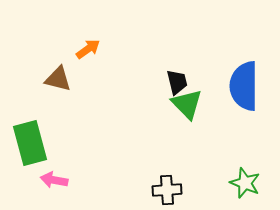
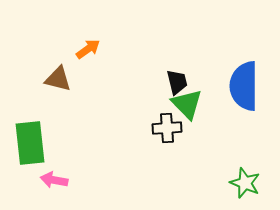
green rectangle: rotated 9 degrees clockwise
black cross: moved 62 px up
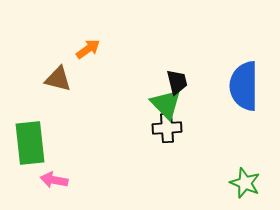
green triangle: moved 21 px left
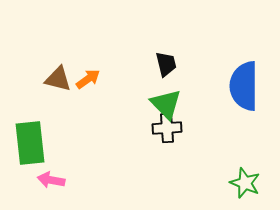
orange arrow: moved 30 px down
black trapezoid: moved 11 px left, 18 px up
pink arrow: moved 3 px left
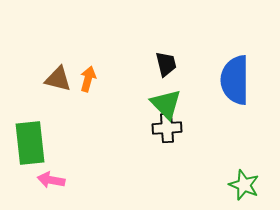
orange arrow: rotated 40 degrees counterclockwise
blue semicircle: moved 9 px left, 6 px up
green star: moved 1 px left, 2 px down
